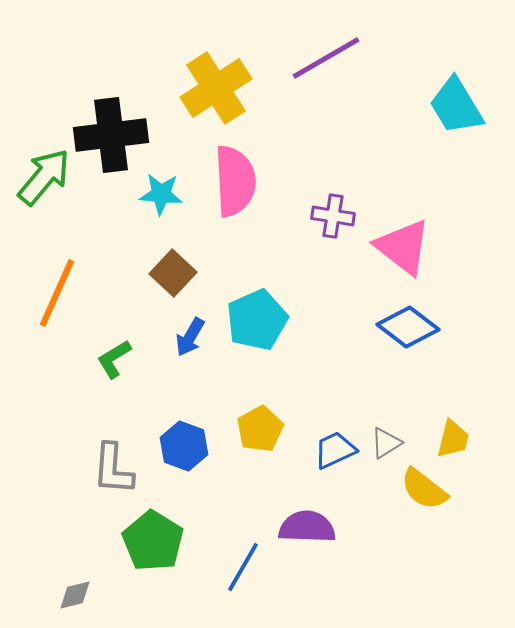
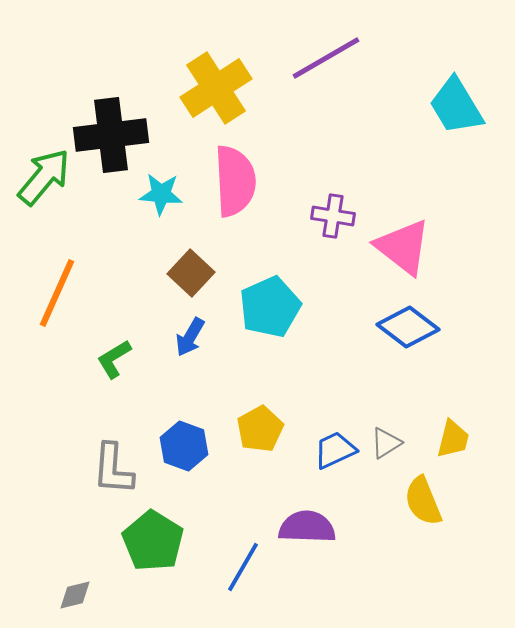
brown square: moved 18 px right
cyan pentagon: moved 13 px right, 13 px up
yellow semicircle: moved 1 px left, 12 px down; rotated 30 degrees clockwise
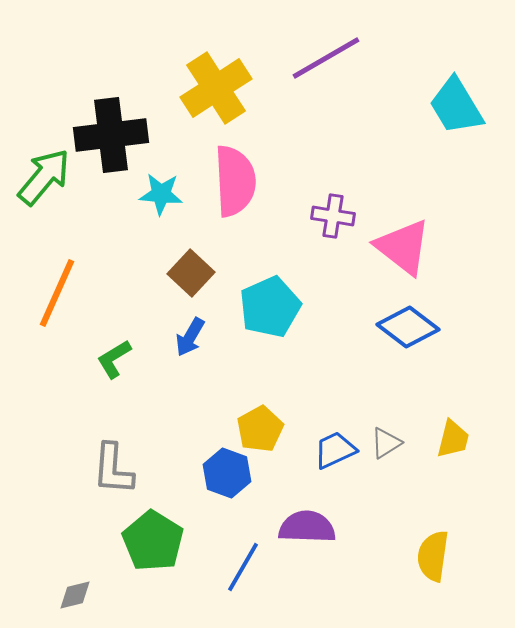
blue hexagon: moved 43 px right, 27 px down
yellow semicircle: moved 10 px right, 55 px down; rotated 30 degrees clockwise
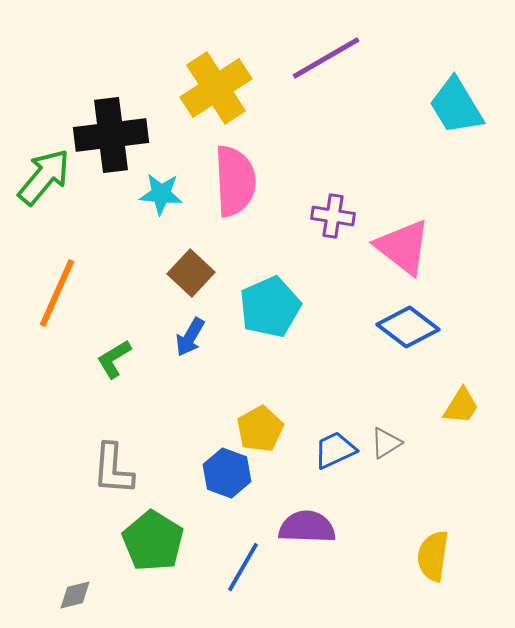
yellow trapezoid: moved 8 px right, 33 px up; rotated 18 degrees clockwise
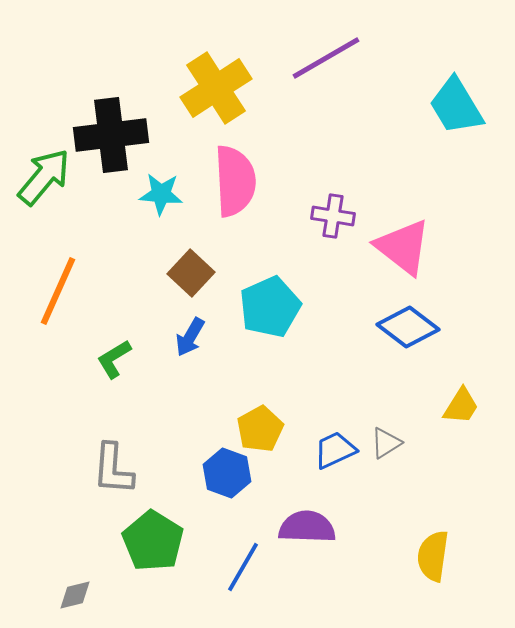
orange line: moved 1 px right, 2 px up
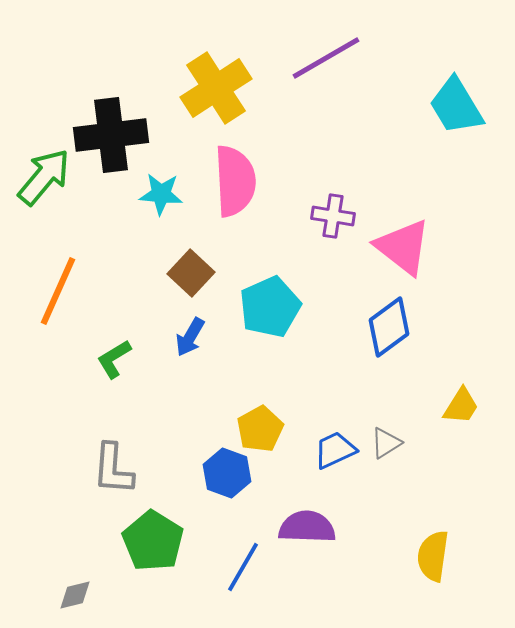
blue diamond: moved 19 px left; rotated 74 degrees counterclockwise
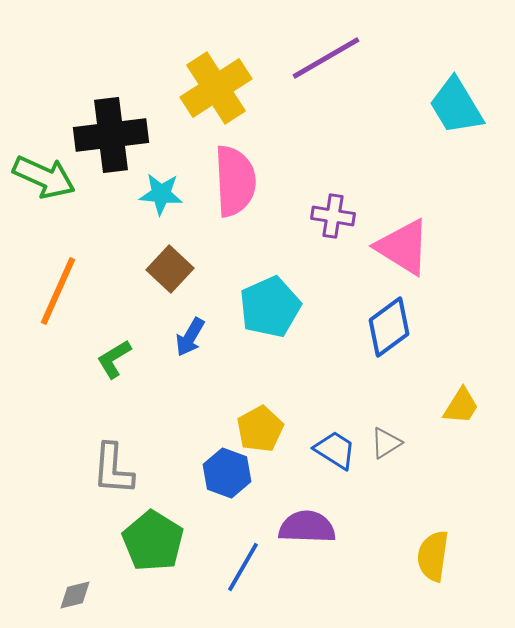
green arrow: rotated 74 degrees clockwise
pink triangle: rotated 6 degrees counterclockwise
brown square: moved 21 px left, 4 px up
blue trapezoid: rotated 57 degrees clockwise
